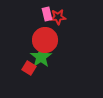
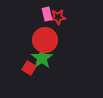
green star: moved 1 px right, 1 px down
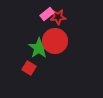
pink rectangle: rotated 64 degrees clockwise
red circle: moved 10 px right, 1 px down
green star: moved 3 px left, 10 px up
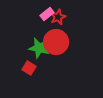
red star: rotated 21 degrees counterclockwise
red circle: moved 1 px right, 1 px down
green star: rotated 25 degrees counterclockwise
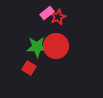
pink rectangle: moved 1 px up
red circle: moved 4 px down
green star: moved 2 px left, 1 px up; rotated 15 degrees counterclockwise
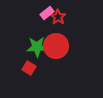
red star: rotated 14 degrees counterclockwise
